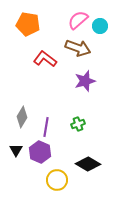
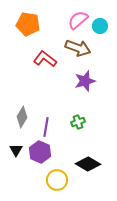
green cross: moved 2 px up
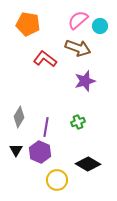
gray diamond: moved 3 px left
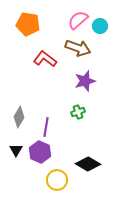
green cross: moved 10 px up
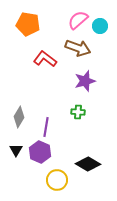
green cross: rotated 24 degrees clockwise
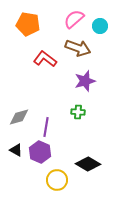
pink semicircle: moved 4 px left, 1 px up
gray diamond: rotated 45 degrees clockwise
black triangle: rotated 32 degrees counterclockwise
